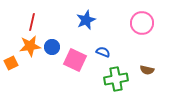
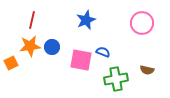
red line: moved 2 px up
pink square: moved 6 px right; rotated 15 degrees counterclockwise
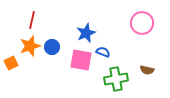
blue star: moved 13 px down
orange star: rotated 10 degrees counterclockwise
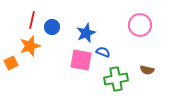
pink circle: moved 2 px left, 2 px down
blue circle: moved 20 px up
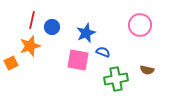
pink square: moved 3 px left
